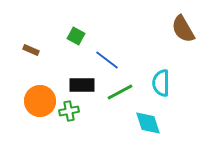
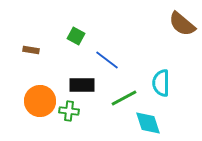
brown semicircle: moved 1 px left, 5 px up; rotated 20 degrees counterclockwise
brown rectangle: rotated 14 degrees counterclockwise
green line: moved 4 px right, 6 px down
green cross: rotated 18 degrees clockwise
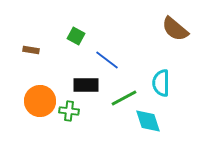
brown semicircle: moved 7 px left, 5 px down
black rectangle: moved 4 px right
cyan diamond: moved 2 px up
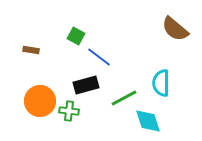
blue line: moved 8 px left, 3 px up
black rectangle: rotated 15 degrees counterclockwise
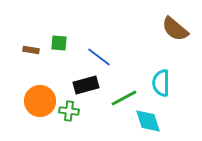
green square: moved 17 px left, 7 px down; rotated 24 degrees counterclockwise
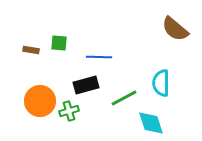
blue line: rotated 35 degrees counterclockwise
green cross: rotated 24 degrees counterclockwise
cyan diamond: moved 3 px right, 2 px down
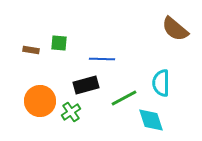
blue line: moved 3 px right, 2 px down
green cross: moved 2 px right, 1 px down; rotated 18 degrees counterclockwise
cyan diamond: moved 3 px up
